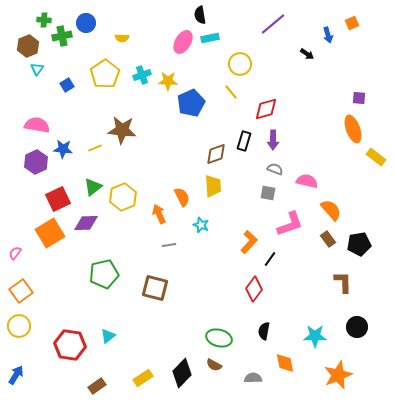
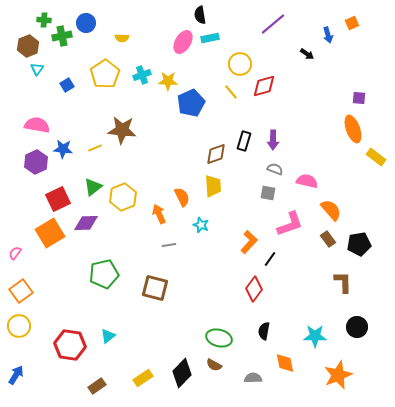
red diamond at (266, 109): moved 2 px left, 23 px up
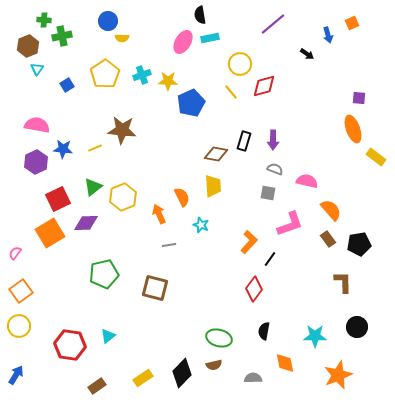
blue circle at (86, 23): moved 22 px right, 2 px up
brown diamond at (216, 154): rotated 30 degrees clockwise
brown semicircle at (214, 365): rotated 42 degrees counterclockwise
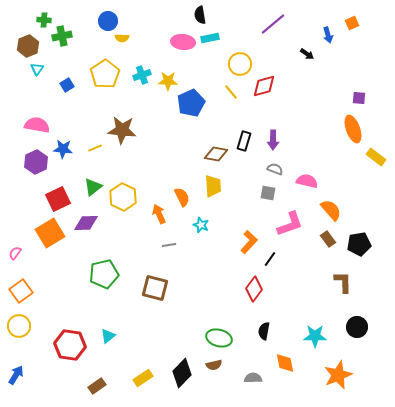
pink ellipse at (183, 42): rotated 65 degrees clockwise
yellow hexagon at (123, 197): rotated 12 degrees counterclockwise
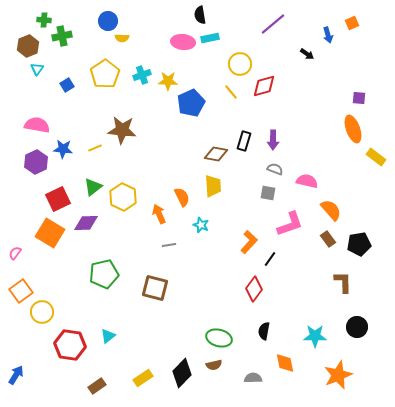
orange square at (50, 233): rotated 28 degrees counterclockwise
yellow circle at (19, 326): moved 23 px right, 14 px up
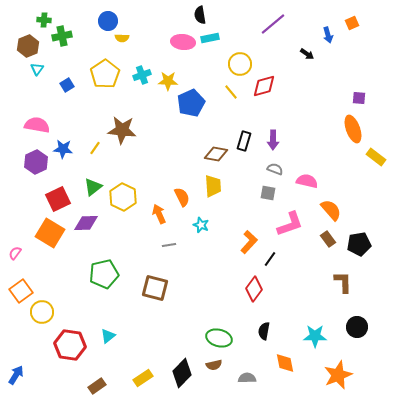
yellow line at (95, 148): rotated 32 degrees counterclockwise
gray semicircle at (253, 378): moved 6 px left
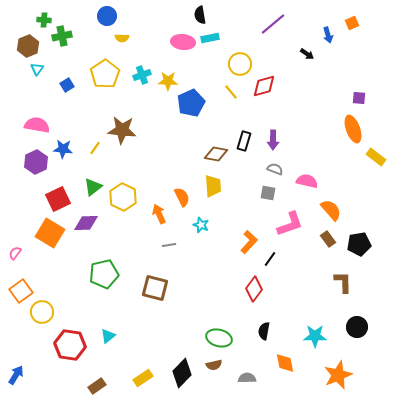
blue circle at (108, 21): moved 1 px left, 5 px up
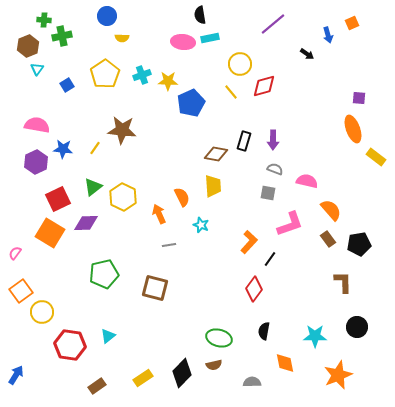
gray semicircle at (247, 378): moved 5 px right, 4 px down
